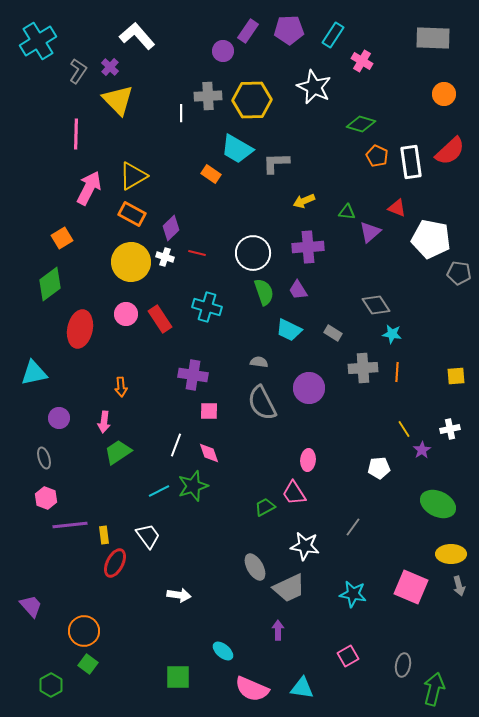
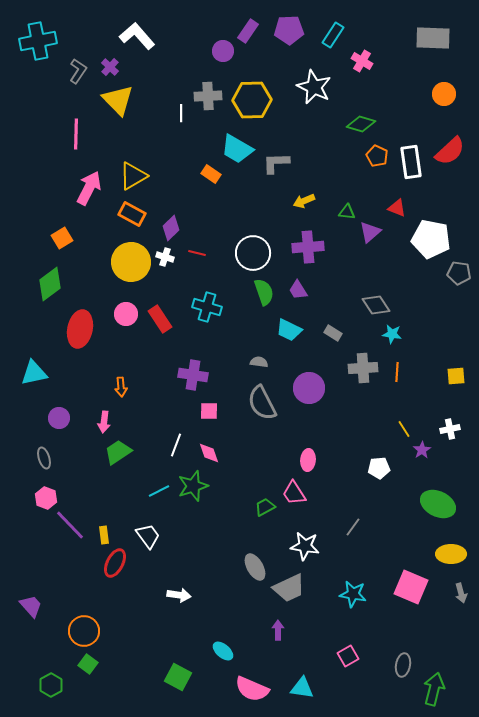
cyan cross at (38, 41): rotated 21 degrees clockwise
purple line at (70, 525): rotated 52 degrees clockwise
gray arrow at (459, 586): moved 2 px right, 7 px down
green square at (178, 677): rotated 28 degrees clockwise
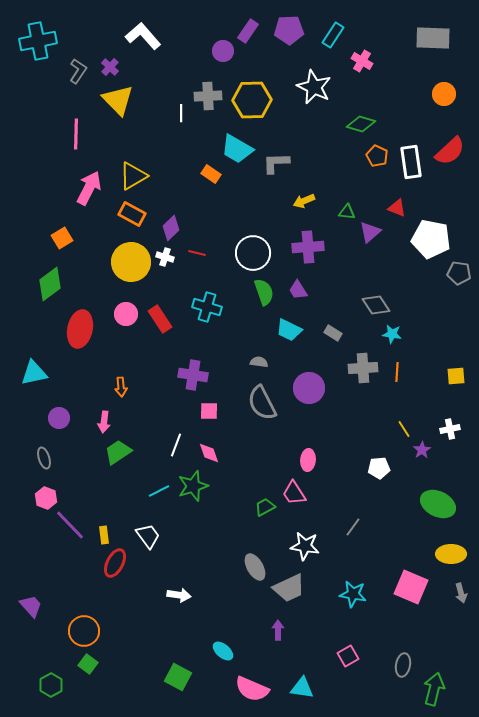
white L-shape at (137, 36): moved 6 px right
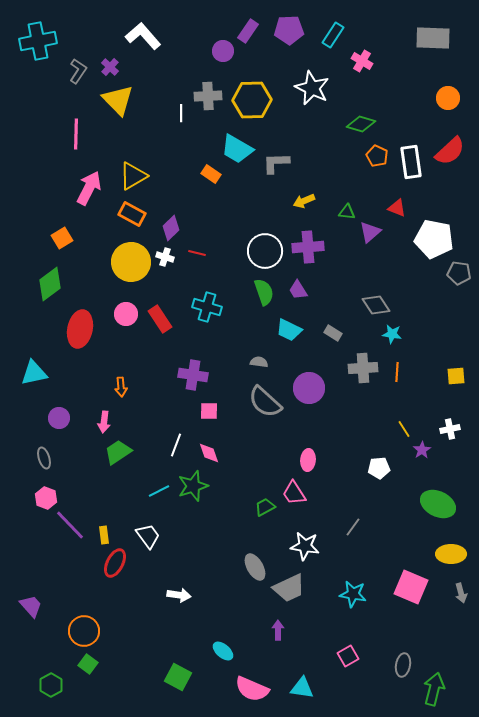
white star at (314, 87): moved 2 px left, 1 px down
orange circle at (444, 94): moved 4 px right, 4 px down
white pentagon at (431, 239): moved 3 px right
white circle at (253, 253): moved 12 px right, 2 px up
gray semicircle at (262, 403): moved 3 px right, 1 px up; rotated 21 degrees counterclockwise
